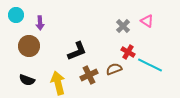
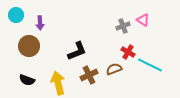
pink triangle: moved 4 px left, 1 px up
gray cross: rotated 24 degrees clockwise
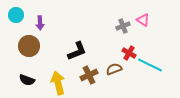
red cross: moved 1 px right, 1 px down
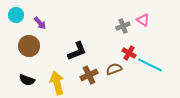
purple arrow: rotated 40 degrees counterclockwise
yellow arrow: moved 1 px left
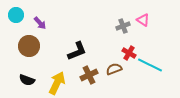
yellow arrow: rotated 40 degrees clockwise
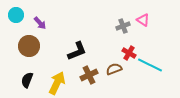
black semicircle: rotated 91 degrees clockwise
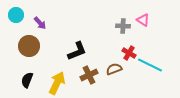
gray cross: rotated 24 degrees clockwise
